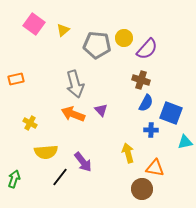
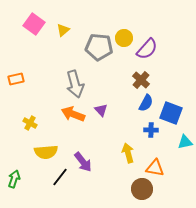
gray pentagon: moved 2 px right, 2 px down
brown cross: rotated 24 degrees clockwise
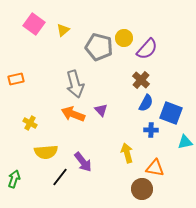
gray pentagon: rotated 8 degrees clockwise
yellow arrow: moved 1 px left
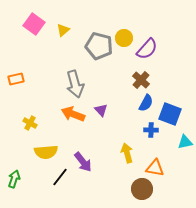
gray pentagon: moved 1 px up
blue square: moved 1 px left, 1 px down
